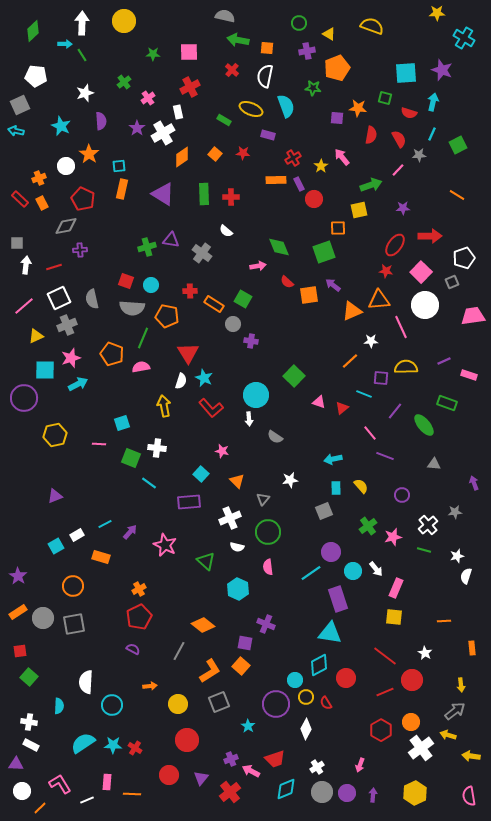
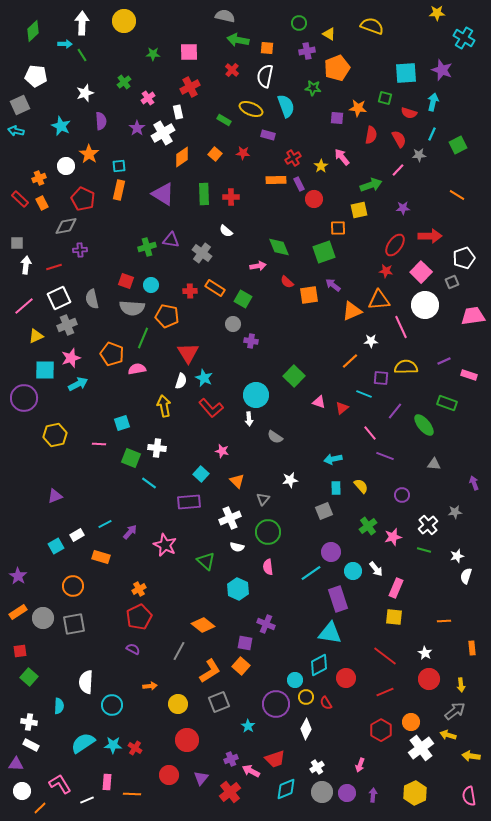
orange rectangle at (122, 189): moved 3 px left, 1 px down
orange rectangle at (214, 304): moved 1 px right, 16 px up
pink semicircle at (141, 367): moved 4 px left, 2 px down
red circle at (412, 680): moved 17 px right, 1 px up
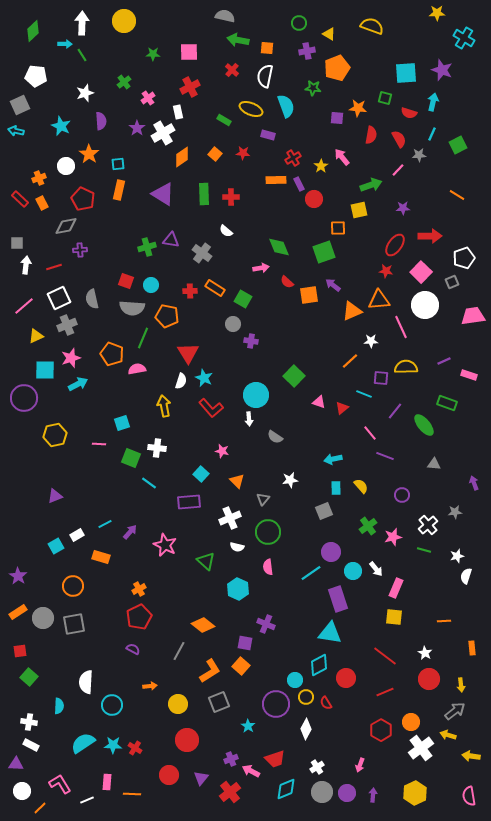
cyan square at (119, 166): moved 1 px left, 2 px up
pink arrow at (258, 266): moved 3 px right, 2 px down
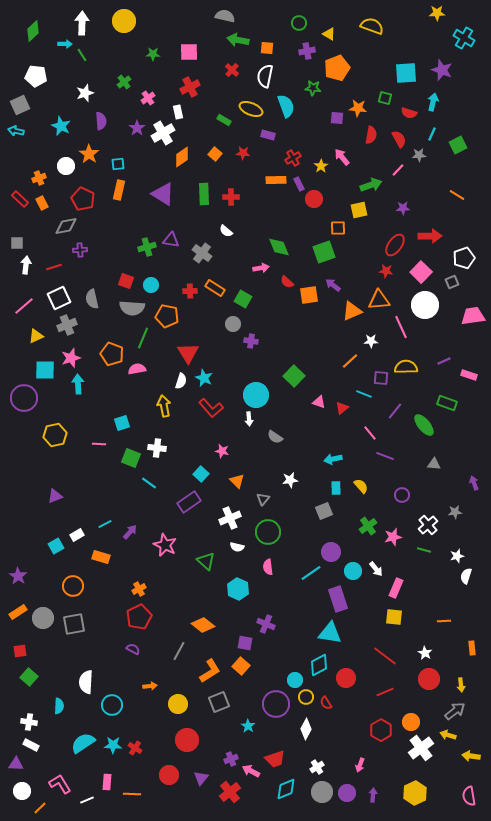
cyan arrow at (78, 384): rotated 66 degrees counterclockwise
purple rectangle at (189, 502): rotated 30 degrees counterclockwise
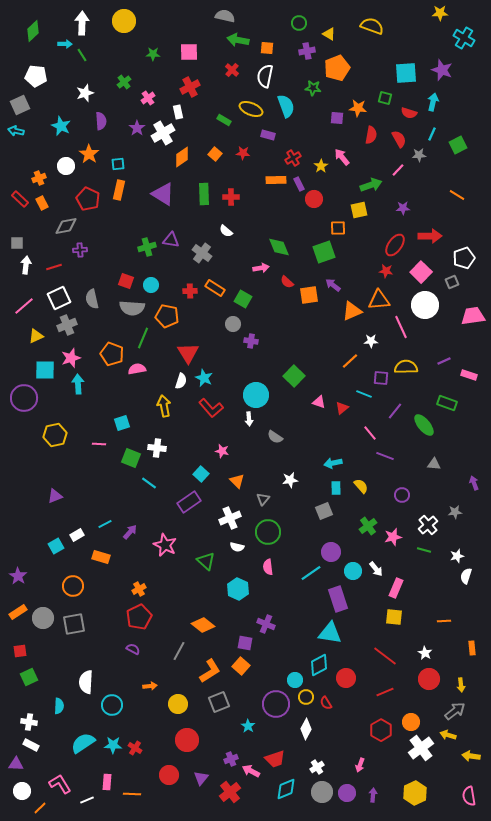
yellow star at (437, 13): moved 3 px right
red pentagon at (83, 199): moved 5 px right
cyan arrow at (333, 459): moved 4 px down
green square at (29, 677): rotated 24 degrees clockwise
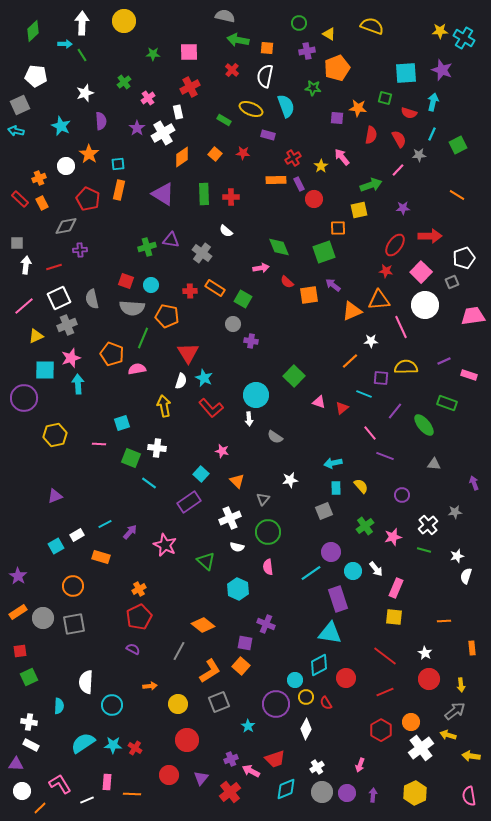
yellow star at (440, 13): moved 18 px down
green cross at (368, 526): moved 3 px left
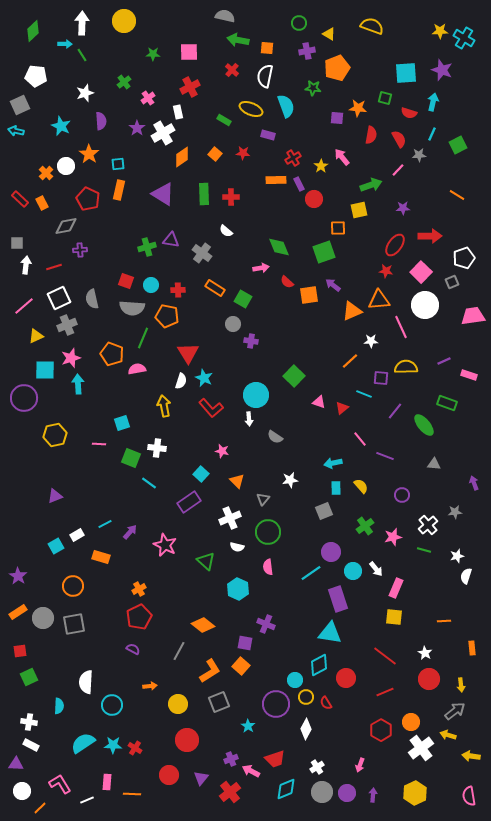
orange cross at (39, 178): moved 7 px right, 5 px up; rotated 24 degrees counterclockwise
red cross at (190, 291): moved 12 px left, 1 px up
pink line at (370, 433): moved 10 px left, 6 px down
